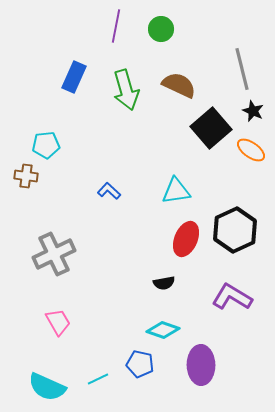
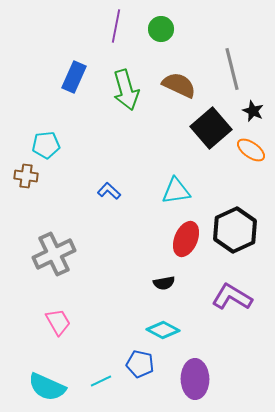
gray line: moved 10 px left
cyan diamond: rotated 8 degrees clockwise
purple ellipse: moved 6 px left, 14 px down
cyan line: moved 3 px right, 2 px down
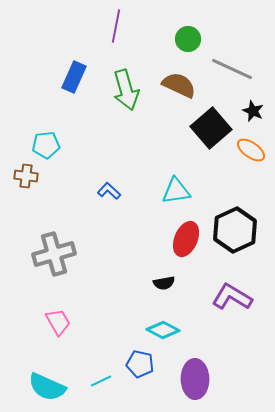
green circle: moved 27 px right, 10 px down
gray line: rotated 51 degrees counterclockwise
gray cross: rotated 9 degrees clockwise
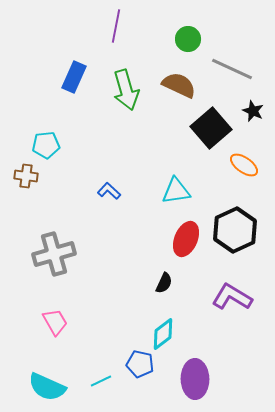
orange ellipse: moved 7 px left, 15 px down
black semicircle: rotated 55 degrees counterclockwise
pink trapezoid: moved 3 px left
cyan diamond: moved 4 px down; rotated 64 degrees counterclockwise
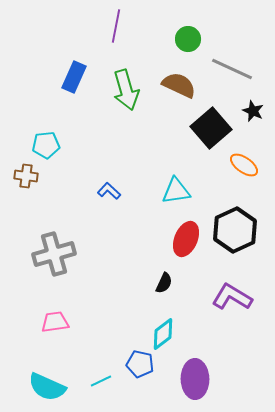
pink trapezoid: rotated 68 degrees counterclockwise
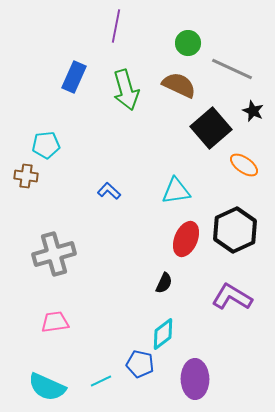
green circle: moved 4 px down
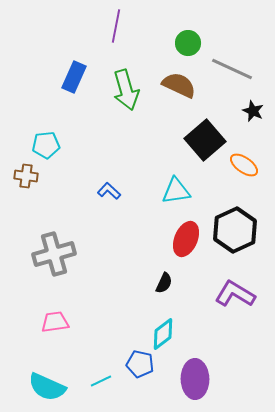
black square: moved 6 px left, 12 px down
purple L-shape: moved 3 px right, 3 px up
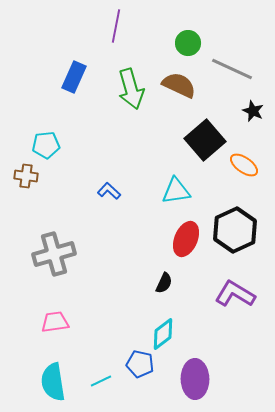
green arrow: moved 5 px right, 1 px up
cyan semicircle: moved 6 px right, 5 px up; rotated 57 degrees clockwise
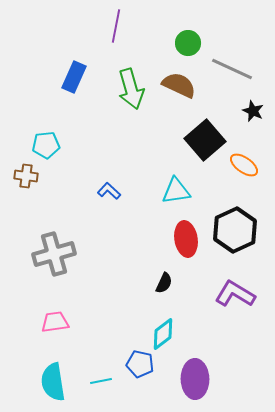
red ellipse: rotated 32 degrees counterclockwise
cyan line: rotated 15 degrees clockwise
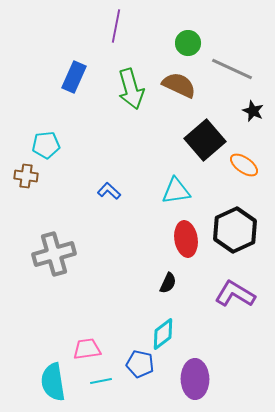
black semicircle: moved 4 px right
pink trapezoid: moved 32 px right, 27 px down
